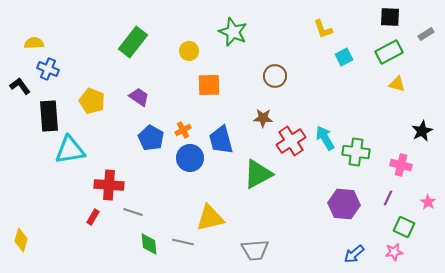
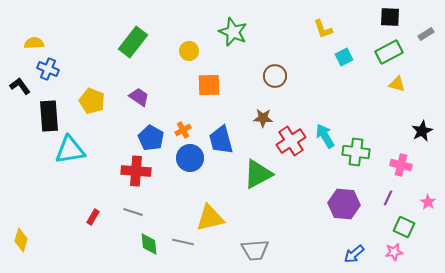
cyan arrow at (325, 138): moved 2 px up
red cross at (109, 185): moved 27 px right, 14 px up
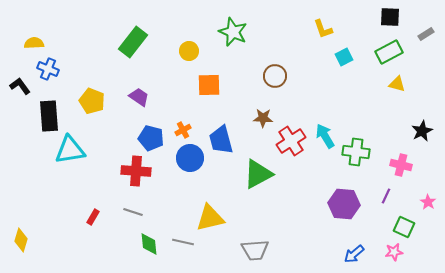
blue pentagon at (151, 138): rotated 15 degrees counterclockwise
purple line at (388, 198): moved 2 px left, 2 px up
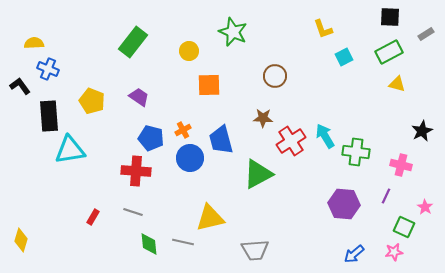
pink star at (428, 202): moved 3 px left, 5 px down
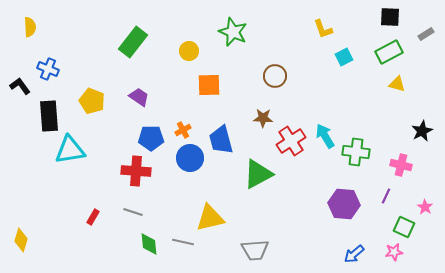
yellow semicircle at (34, 43): moved 4 px left, 16 px up; rotated 90 degrees clockwise
blue pentagon at (151, 138): rotated 15 degrees counterclockwise
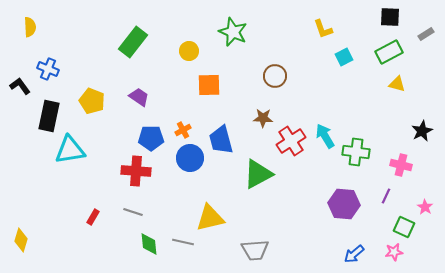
black rectangle at (49, 116): rotated 16 degrees clockwise
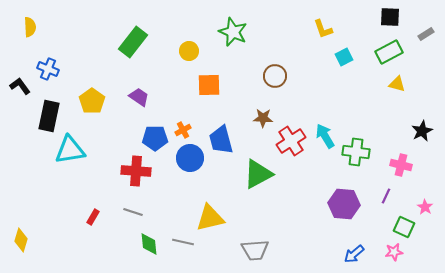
yellow pentagon at (92, 101): rotated 15 degrees clockwise
blue pentagon at (151, 138): moved 4 px right
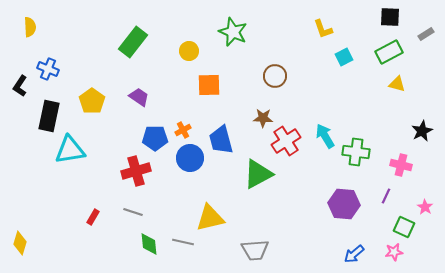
black L-shape at (20, 86): rotated 110 degrees counterclockwise
red cross at (291, 141): moved 5 px left
red cross at (136, 171): rotated 20 degrees counterclockwise
yellow diamond at (21, 240): moved 1 px left, 3 px down
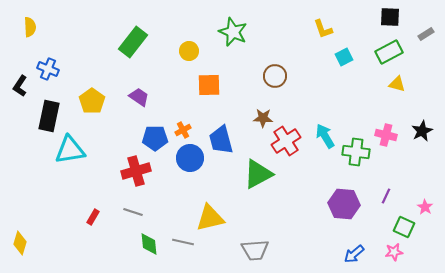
pink cross at (401, 165): moved 15 px left, 30 px up
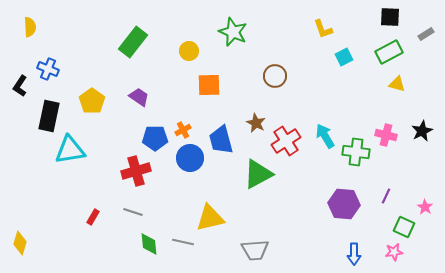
brown star at (263, 118): moved 7 px left, 5 px down; rotated 24 degrees clockwise
blue arrow at (354, 254): rotated 50 degrees counterclockwise
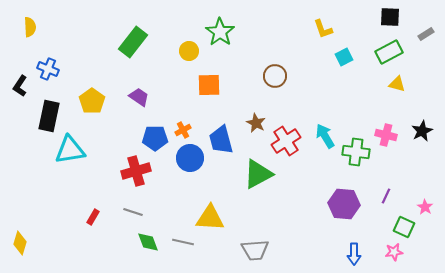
green star at (233, 32): moved 13 px left; rotated 12 degrees clockwise
yellow triangle at (210, 218): rotated 16 degrees clockwise
green diamond at (149, 244): moved 1 px left, 2 px up; rotated 15 degrees counterclockwise
